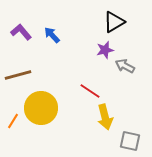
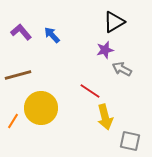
gray arrow: moved 3 px left, 3 px down
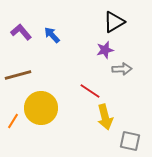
gray arrow: rotated 150 degrees clockwise
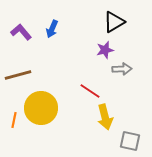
blue arrow: moved 6 px up; rotated 114 degrees counterclockwise
orange line: moved 1 px right, 1 px up; rotated 21 degrees counterclockwise
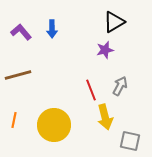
blue arrow: rotated 24 degrees counterclockwise
gray arrow: moved 2 px left, 17 px down; rotated 60 degrees counterclockwise
red line: moved 1 px right, 1 px up; rotated 35 degrees clockwise
yellow circle: moved 13 px right, 17 px down
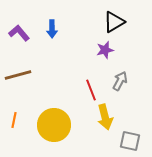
purple L-shape: moved 2 px left, 1 px down
gray arrow: moved 5 px up
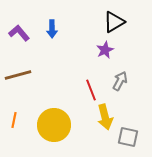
purple star: rotated 12 degrees counterclockwise
gray square: moved 2 px left, 4 px up
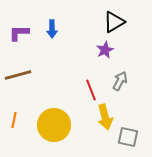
purple L-shape: rotated 50 degrees counterclockwise
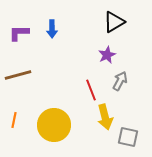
purple star: moved 2 px right, 5 px down
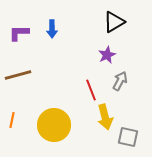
orange line: moved 2 px left
